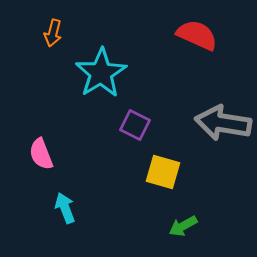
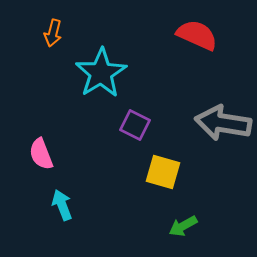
cyan arrow: moved 3 px left, 3 px up
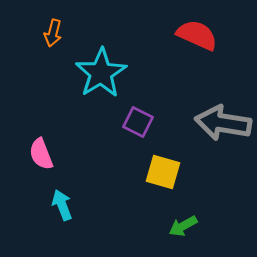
purple square: moved 3 px right, 3 px up
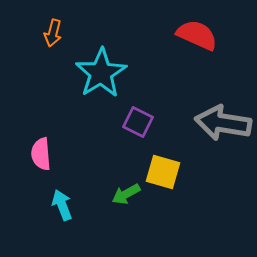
pink semicircle: rotated 16 degrees clockwise
green arrow: moved 57 px left, 32 px up
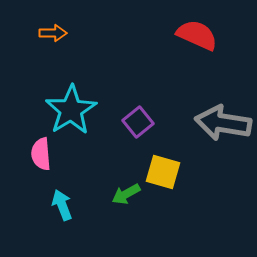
orange arrow: rotated 104 degrees counterclockwise
cyan star: moved 30 px left, 37 px down
purple square: rotated 24 degrees clockwise
